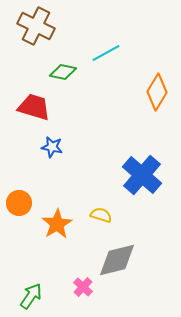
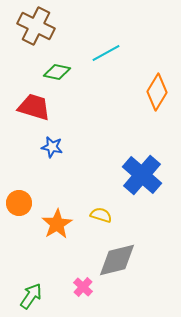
green diamond: moved 6 px left
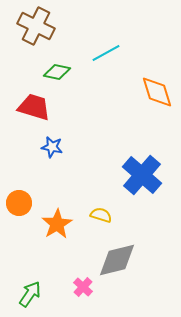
orange diamond: rotated 48 degrees counterclockwise
green arrow: moved 1 px left, 2 px up
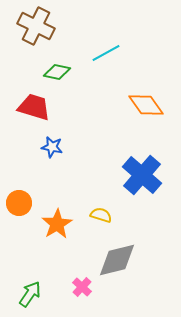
orange diamond: moved 11 px left, 13 px down; rotated 18 degrees counterclockwise
pink cross: moved 1 px left
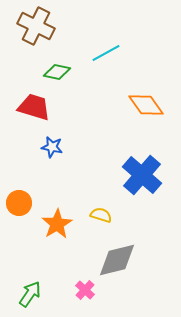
pink cross: moved 3 px right, 3 px down
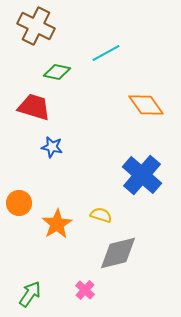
gray diamond: moved 1 px right, 7 px up
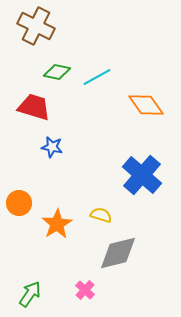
cyan line: moved 9 px left, 24 px down
